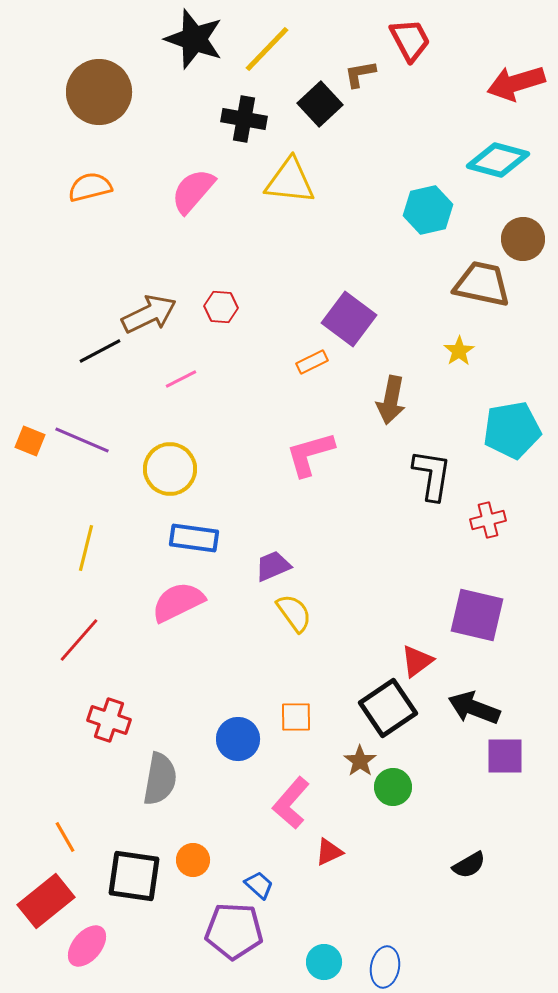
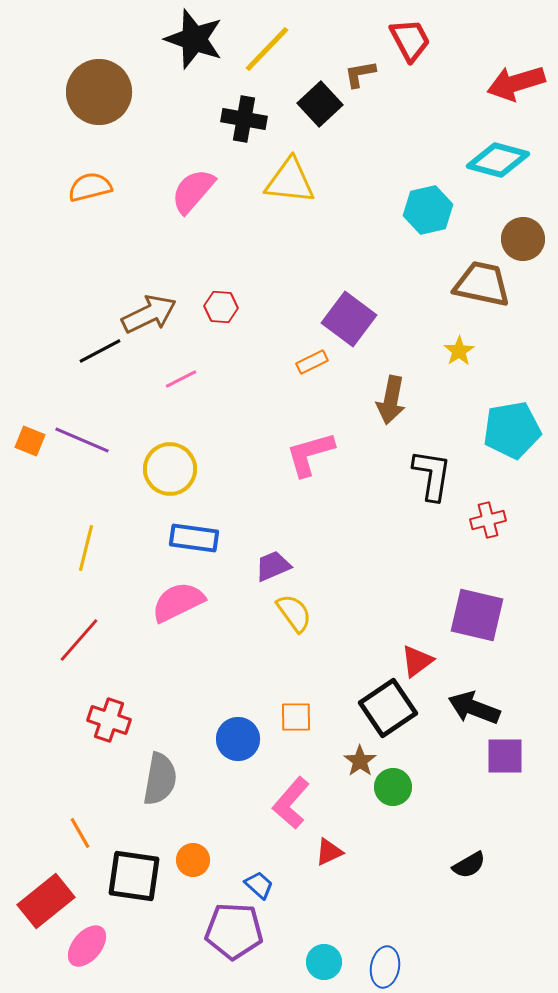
orange line at (65, 837): moved 15 px right, 4 px up
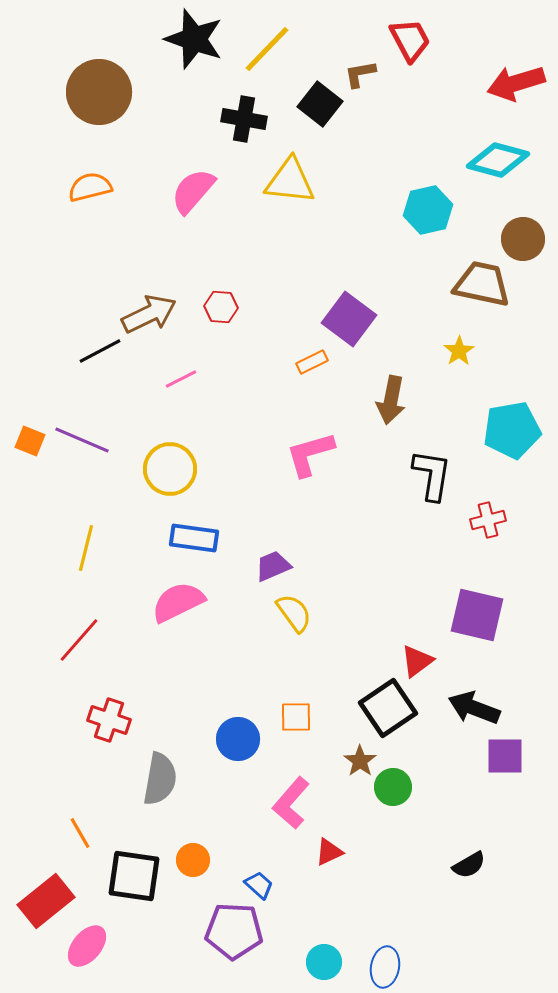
black square at (320, 104): rotated 9 degrees counterclockwise
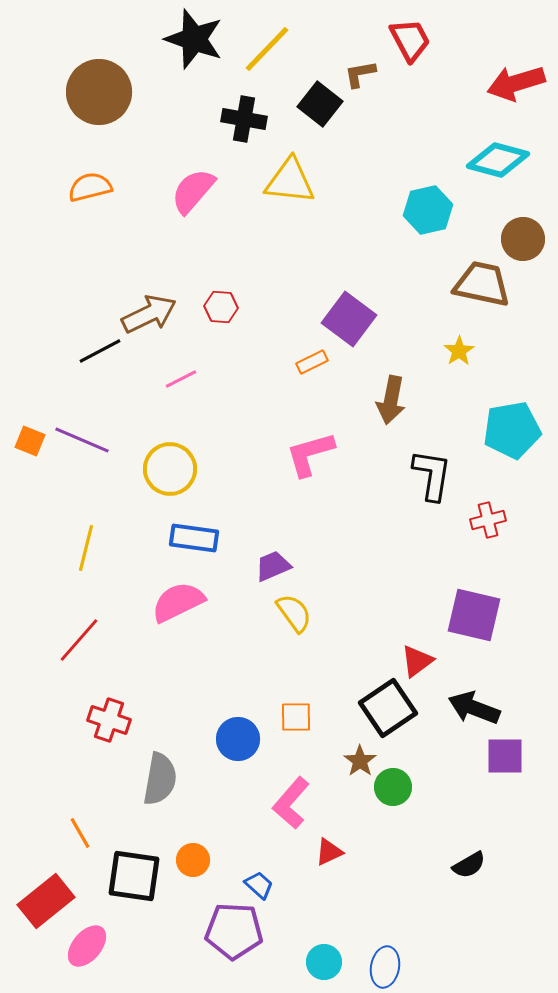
purple square at (477, 615): moved 3 px left
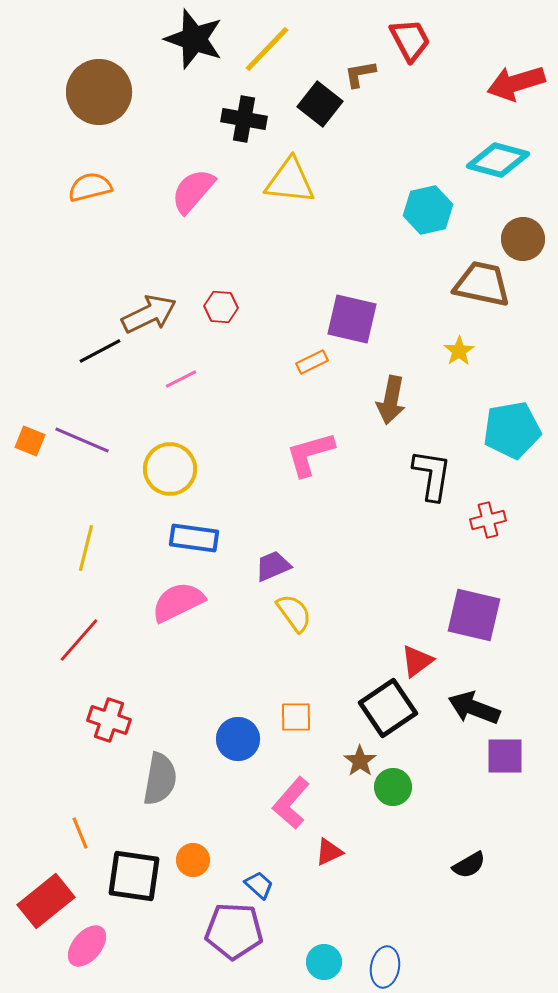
purple square at (349, 319): moved 3 px right; rotated 24 degrees counterclockwise
orange line at (80, 833): rotated 8 degrees clockwise
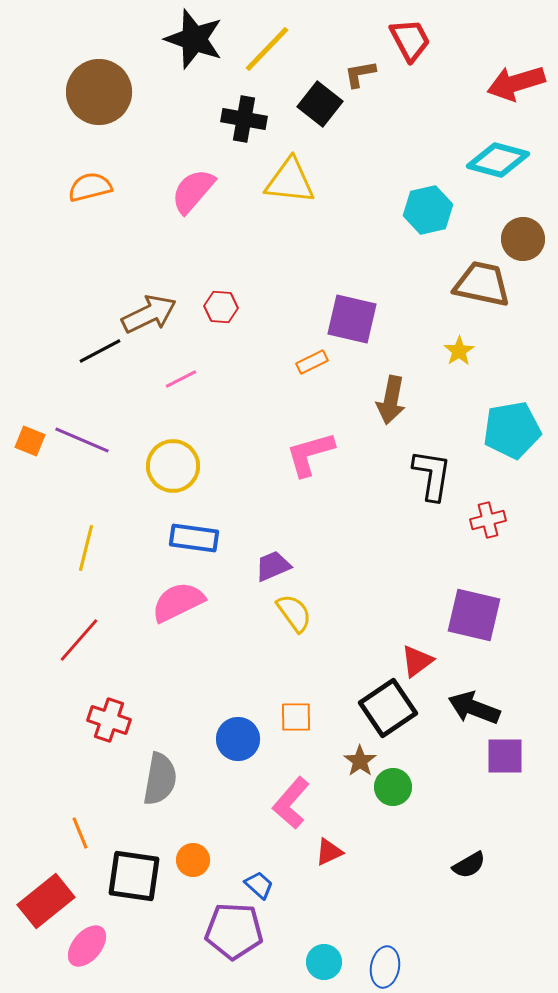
yellow circle at (170, 469): moved 3 px right, 3 px up
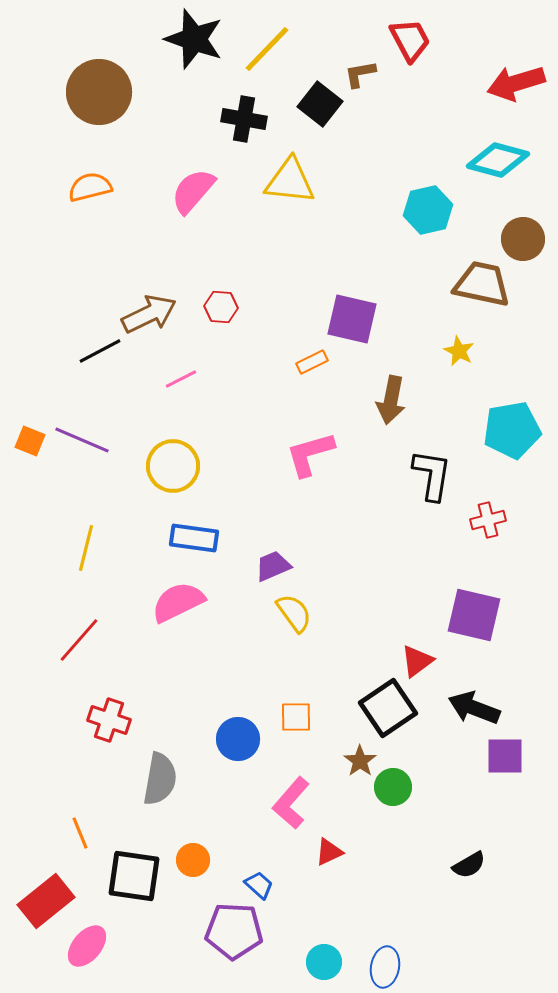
yellow star at (459, 351): rotated 12 degrees counterclockwise
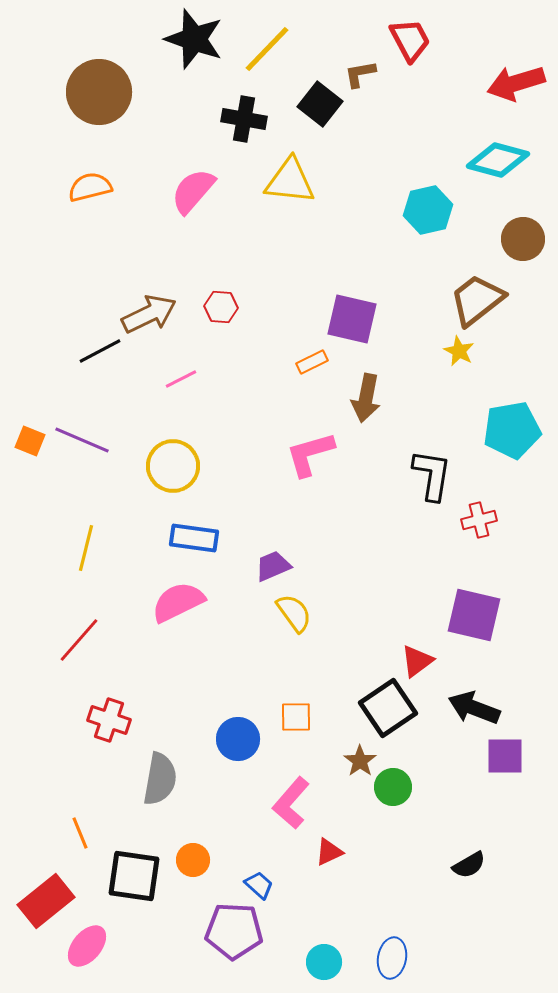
brown trapezoid at (482, 284): moved 5 px left, 16 px down; rotated 50 degrees counterclockwise
brown arrow at (391, 400): moved 25 px left, 2 px up
red cross at (488, 520): moved 9 px left
blue ellipse at (385, 967): moved 7 px right, 9 px up
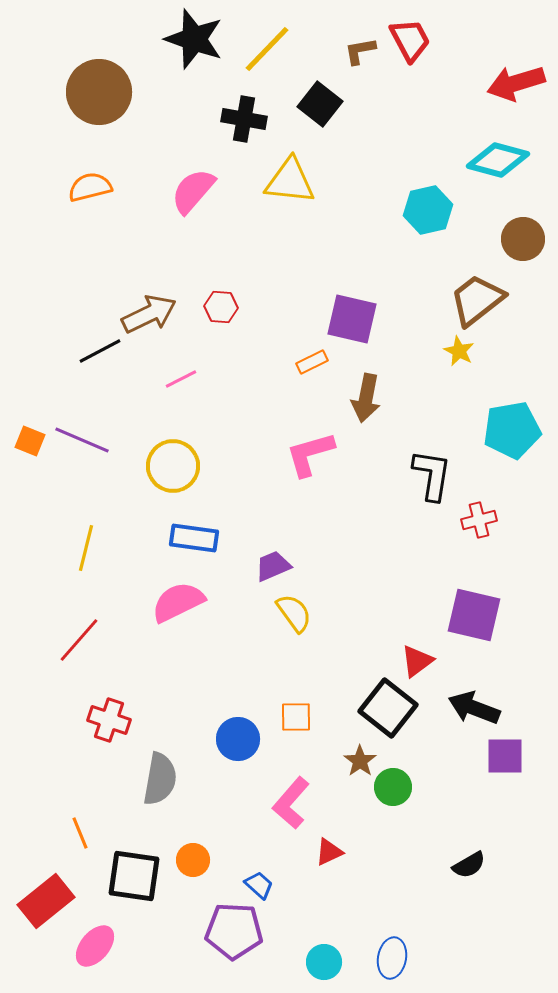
brown L-shape at (360, 74): moved 23 px up
black square at (388, 708): rotated 18 degrees counterclockwise
pink ellipse at (87, 946): moved 8 px right
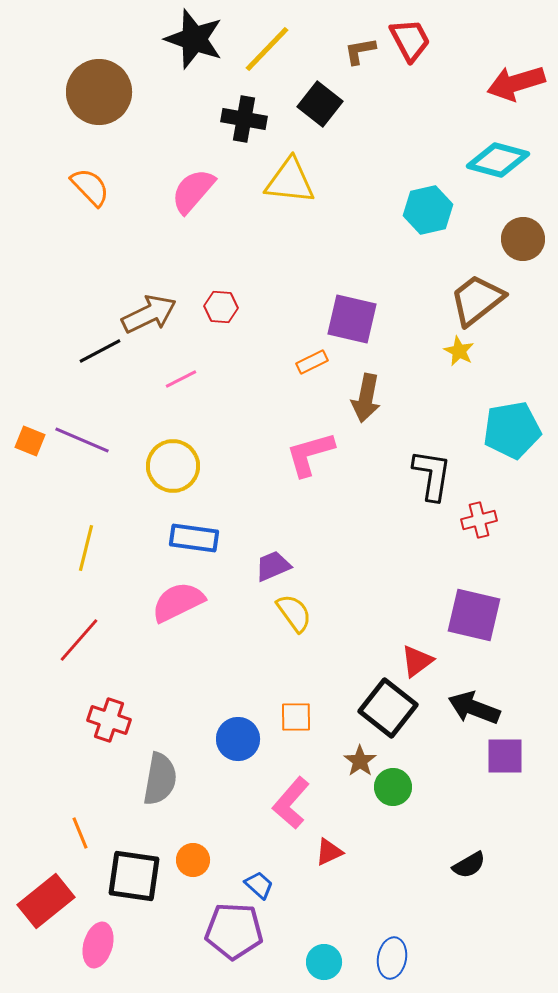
orange semicircle at (90, 187): rotated 60 degrees clockwise
pink ellipse at (95, 946): moved 3 px right, 1 px up; rotated 24 degrees counterclockwise
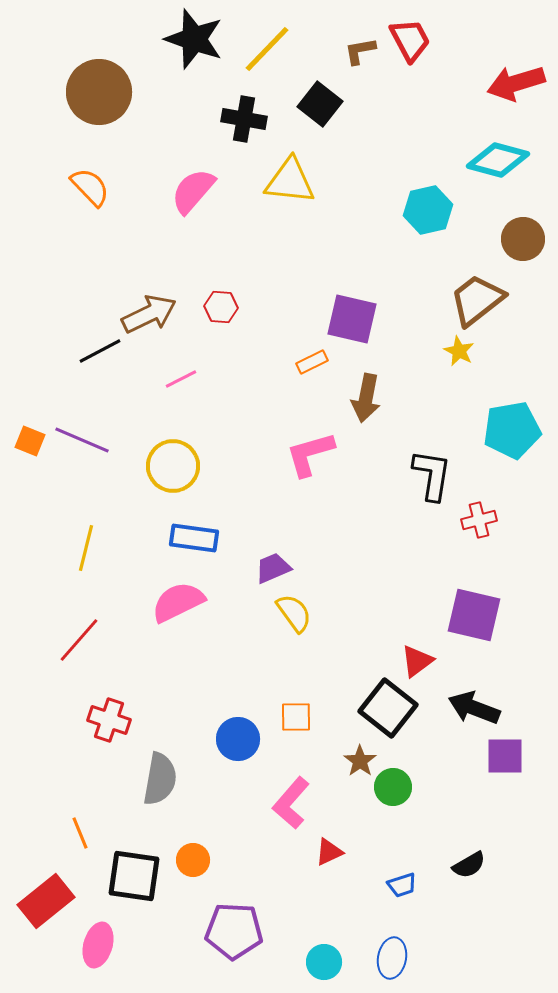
purple trapezoid at (273, 566): moved 2 px down
blue trapezoid at (259, 885): moved 143 px right; rotated 120 degrees clockwise
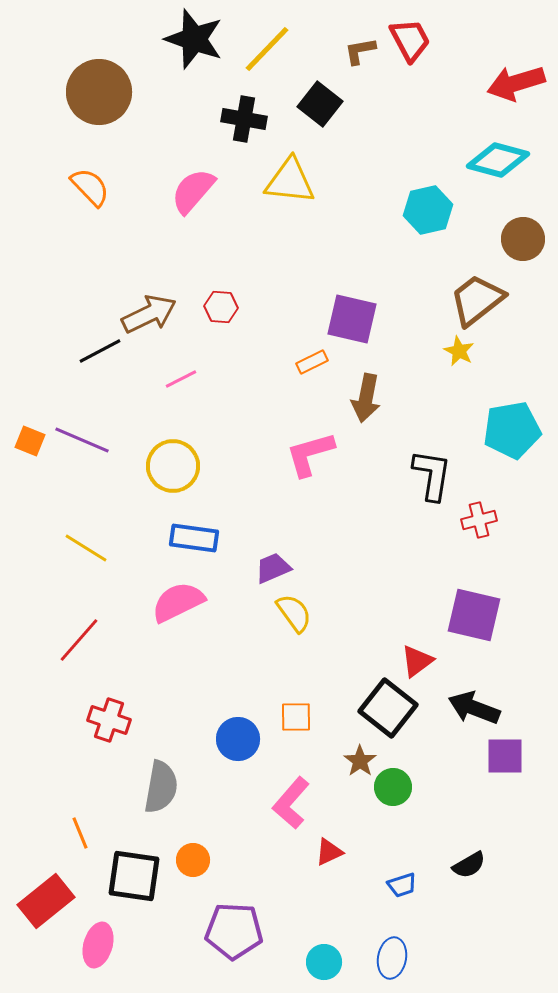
yellow line at (86, 548): rotated 72 degrees counterclockwise
gray semicircle at (160, 779): moved 1 px right, 8 px down
